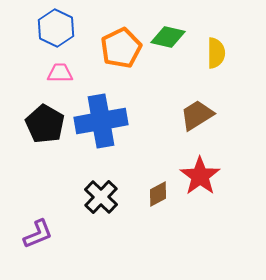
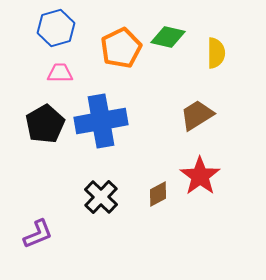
blue hexagon: rotated 18 degrees clockwise
black pentagon: rotated 12 degrees clockwise
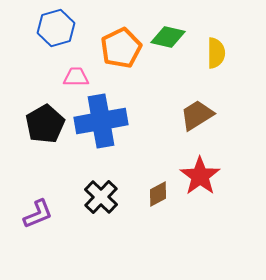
pink trapezoid: moved 16 px right, 4 px down
purple L-shape: moved 20 px up
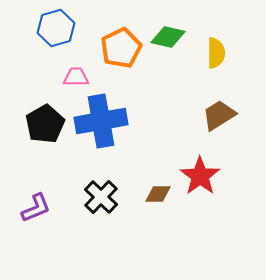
brown trapezoid: moved 22 px right
brown diamond: rotated 28 degrees clockwise
purple L-shape: moved 2 px left, 6 px up
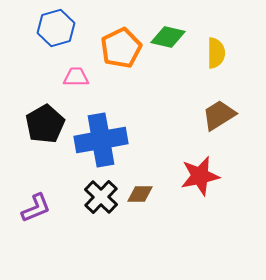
blue cross: moved 19 px down
red star: rotated 24 degrees clockwise
brown diamond: moved 18 px left
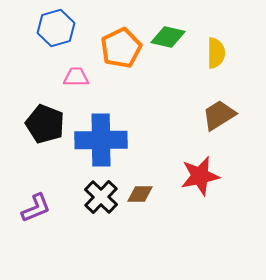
black pentagon: rotated 21 degrees counterclockwise
blue cross: rotated 9 degrees clockwise
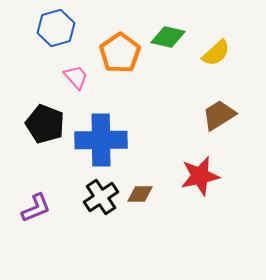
orange pentagon: moved 1 px left, 5 px down; rotated 9 degrees counterclockwise
yellow semicircle: rotated 48 degrees clockwise
pink trapezoid: rotated 48 degrees clockwise
black cross: rotated 12 degrees clockwise
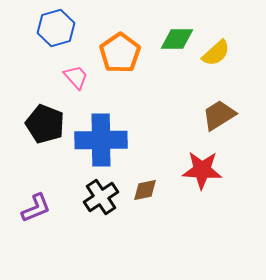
green diamond: moved 9 px right, 2 px down; rotated 12 degrees counterclockwise
red star: moved 2 px right, 6 px up; rotated 15 degrees clockwise
brown diamond: moved 5 px right, 4 px up; rotated 12 degrees counterclockwise
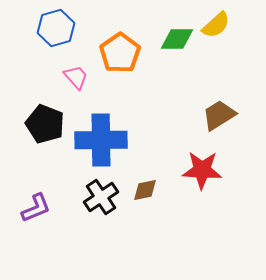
yellow semicircle: moved 28 px up
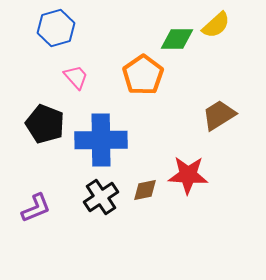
orange pentagon: moved 23 px right, 22 px down
red star: moved 14 px left, 5 px down
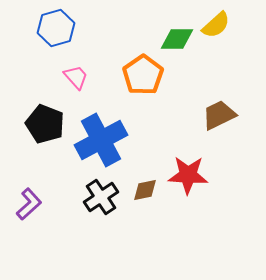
brown trapezoid: rotated 6 degrees clockwise
blue cross: rotated 27 degrees counterclockwise
purple L-shape: moved 7 px left, 4 px up; rotated 20 degrees counterclockwise
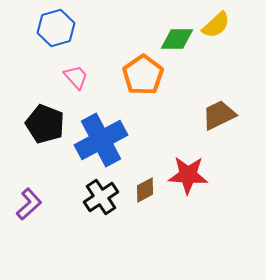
brown diamond: rotated 16 degrees counterclockwise
